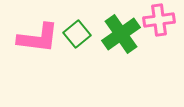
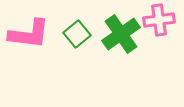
pink L-shape: moved 9 px left, 4 px up
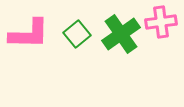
pink cross: moved 2 px right, 2 px down
pink L-shape: rotated 6 degrees counterclockwise
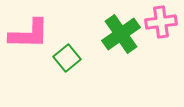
green square: moved 10 px left, 24 px down
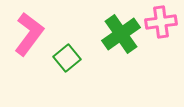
pink L-shape: rotated 54 degrees counterclockwise
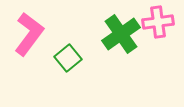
pink cross: moved 3 px left
green square: moved 1 px right
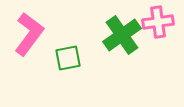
green cross: moved 1 px right, 1 px down
green square: rotated 28 degrees clockwise
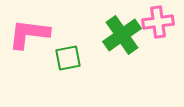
pink L-shape: rotated 120 degrees counterclockwise
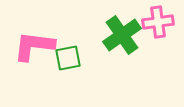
pink L-shape: moved 5 px right, 12 px down
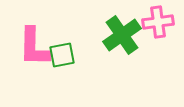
pink L-shape: moved 1 px down; rotated 96 degrees counterclockwise
green square: moved 6 px left, 3 px up
